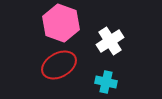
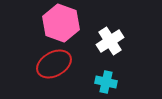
red ellipse: moved 5 px left, 1 px up
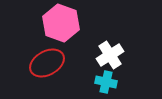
white cross: moved 14 px down
red ellipse: moved 7 px left, 1 px up
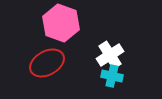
cyan cross: moved 6 px right, 6 px up
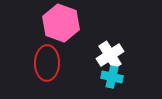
red ellipse: rotated 60 degrees counterclockwise
cyan cross: moved 1 px down
